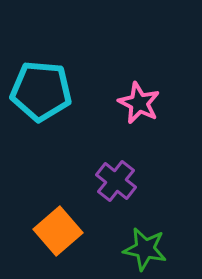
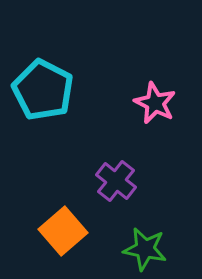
cyan pentagon: moved 2 px right, 1 px up; rotated 22 degrees clockwise
pink star: moved 16 px right
orange square: moved 5 px right
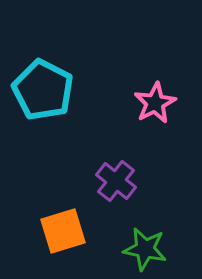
pink star: rotated 18 degrees clockwise
orange square: rotated 24 degrees clockwise
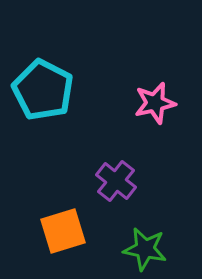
pink star: rotated 15 degrees clockwise
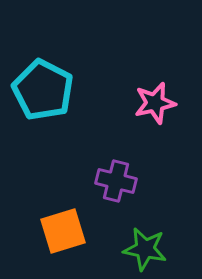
purple cross: rotated 24 degrees counterclockwise
